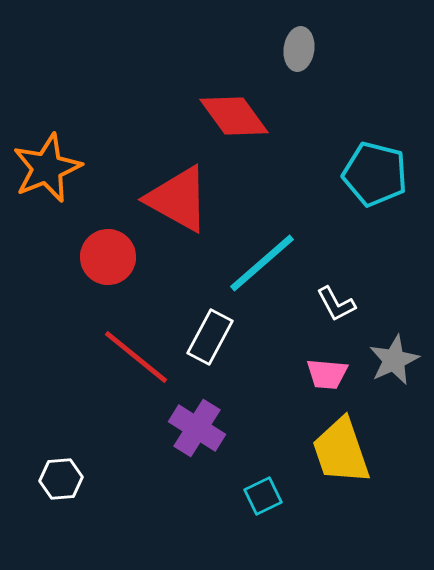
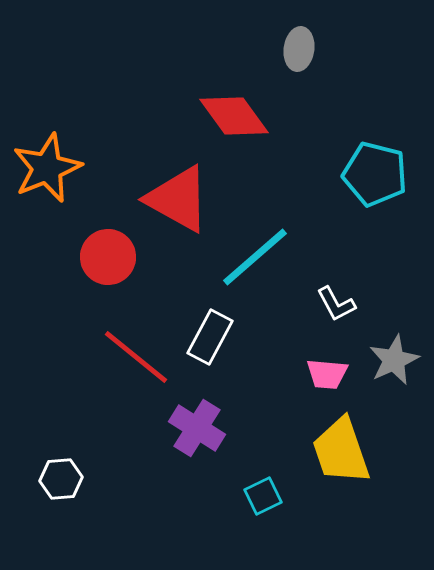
cyan line: moved 7 px left, 6 px up
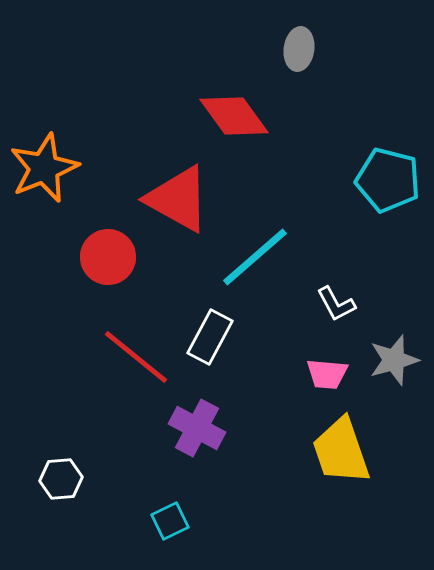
orange star: moved 3 px left
cyan pentagon: moved 13 px right, 6 px down
gray star: rotated 9 degrees clockwise
purple cross: rotated 4 degrees counterclockwise
cyan square: moved 93 px left, 25 px down
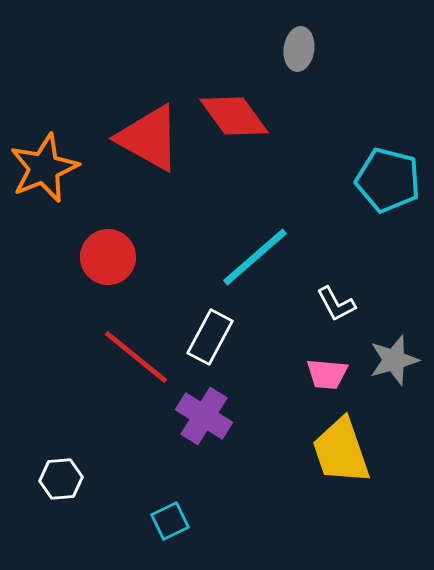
red triangle: moved 29 px left, 61 px up
purple cross: moved 7 px right, 12 px up; rotated 4 degrees clockwise
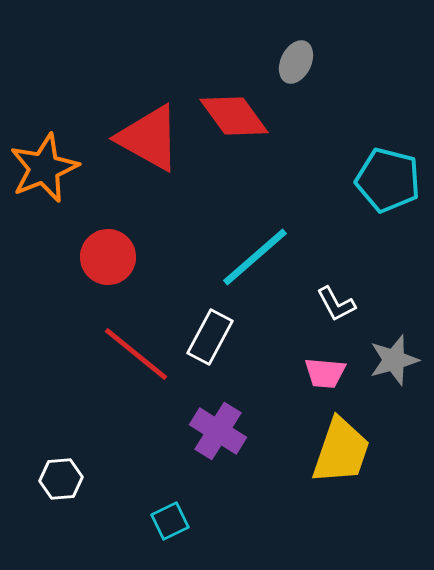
gray ellipse: moved 3 px left, 13 px down; rotated 18 degrees clockwise
red line: moved 3 px up
pink trapezoid: moved 2 px left, 1 px up
purple cross: moved 14 px right, 15 px down
yellow trapezoid: rotated 142 degrees counterclockwise
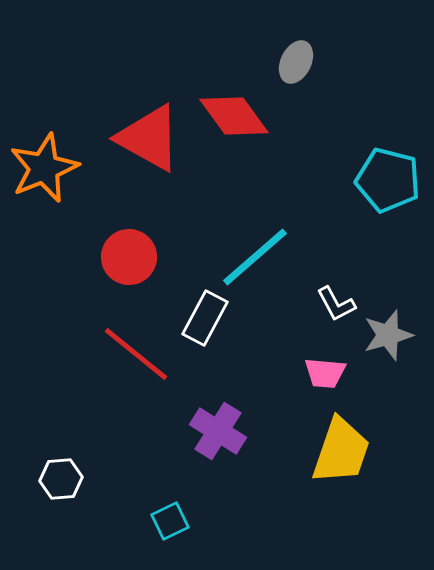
red circle: moved 21 px right
white rectangle: moved 5 px left, 19 px up
gray star: moved 6 px left, 25 px up
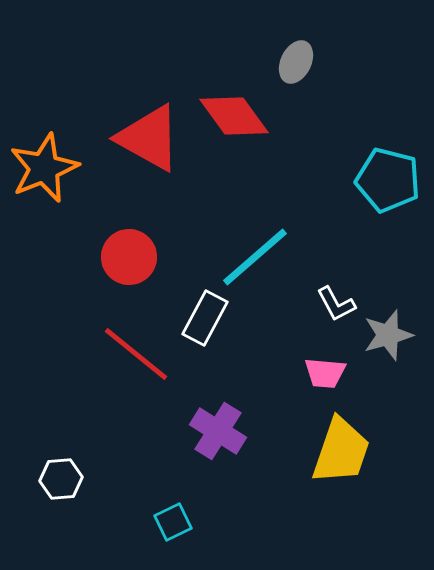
cyan square: moved 3 px right, 1 px down
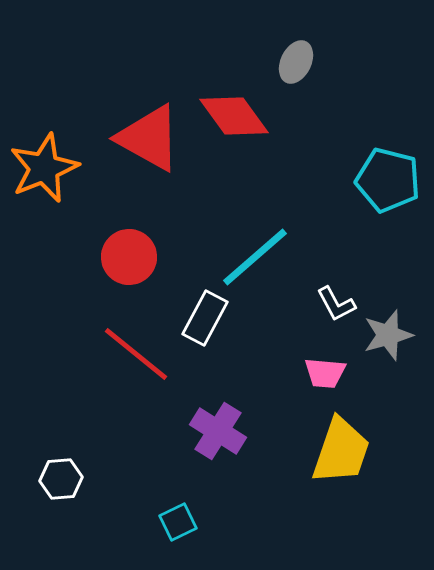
cyan square: moved 5 px right
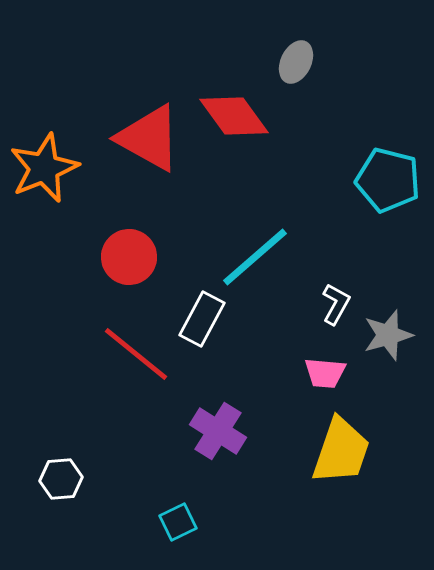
white L-shape: rotated 123 degrees counterclockwise
white rectangle: moved 3 px left, 1 px down
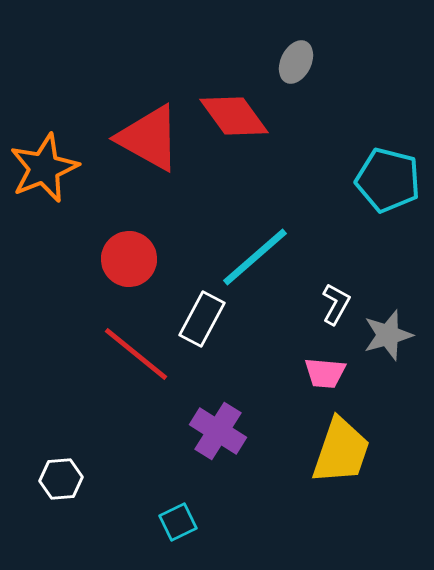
red circle: moved 2 px down
